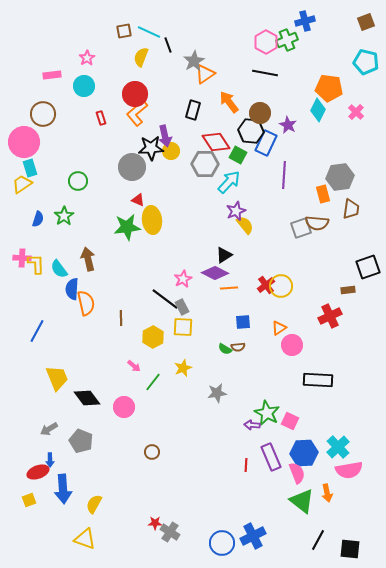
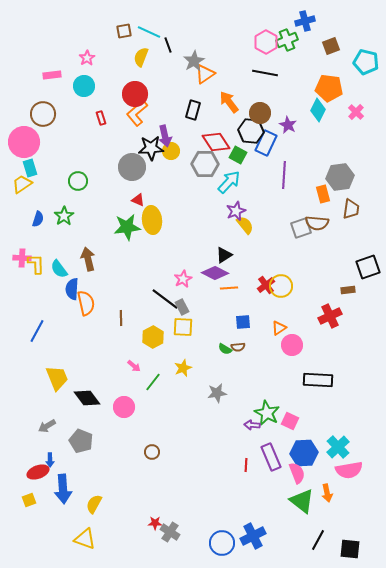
brown square at (366, 22): moved 35 px left, 24 px down
gray arrow at (49, 429): moved 2 px left, 3 px up
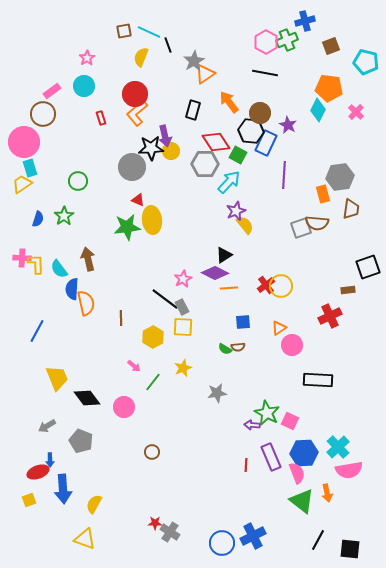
pink rectangle at (52, 75): moved 16 px down; rotated 30 degrees counterclockwise
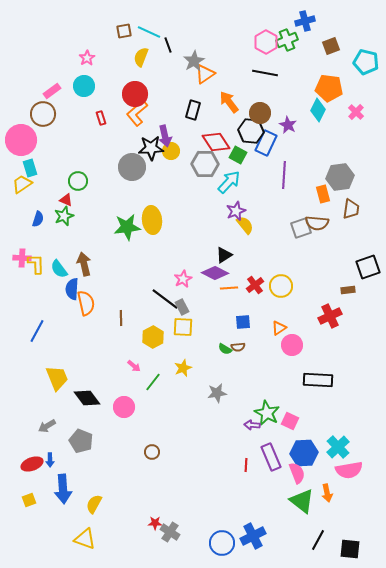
pink circle at (24, 142): moved 3 px left, 2 px up
red triangle at (138, 200): moved 72 px left
green star at (64, 216): rotated 12 degrees clockwise
brown arrow at (88, 259): moved 4 px left, 5 px down
red cross at (266, 285): moved 11 px left
red ellipse at (38, 472): moved 6 px left, 8 px up
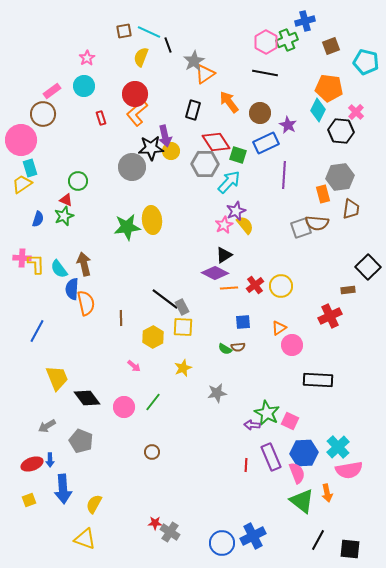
black hexagon at (251, 131): moved 90 px right
blue rectangle at (266, 143): rotated 40 degrees clockwise
green square at (238, 155): rotated 12 degrees counterclockwise
black square at (368, 267): rotated 25 degrees counterclockwise
pink star at (183, 279): moved 41 px right, 54 px up
green line at (153, 382): moved 20 px down
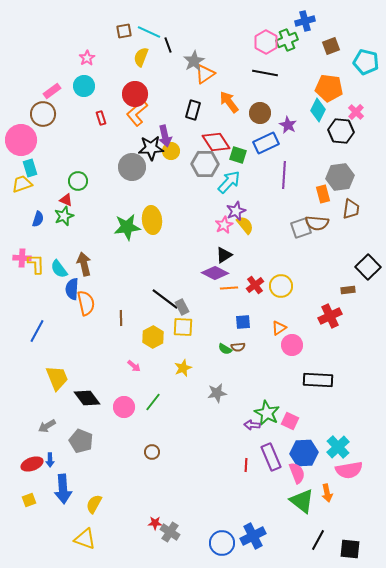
yellow trapezoid at (22, 184): rotated 15 degrees clockwise
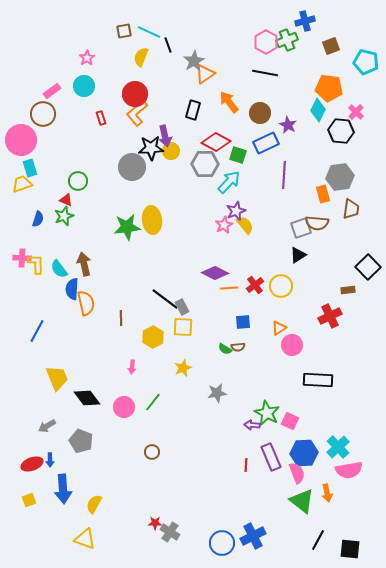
red diamond at (216, 142): rotated 28 degrees counterclockwise
black triangle at (224, 255): moved 74 px right
pink arrow at (134, 366): moved 2 px left, 1 px down; rotated 56 degrees clockwise
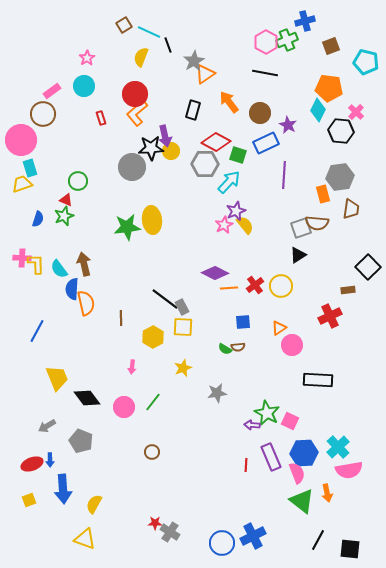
brown square at (124, 31): moved 6 px up; rotated 21 degrees counterclockwise
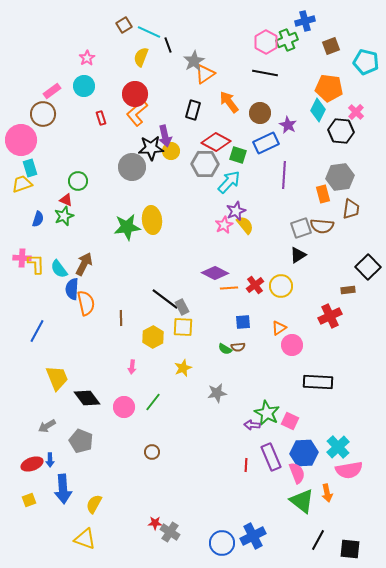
brown semicircle at (317, 223): moved 5 px right, 3 px down
brown arrow at (84, 264): rotated 40 degrees clockwise
black rectangle at (318, 380): moved 2 px down
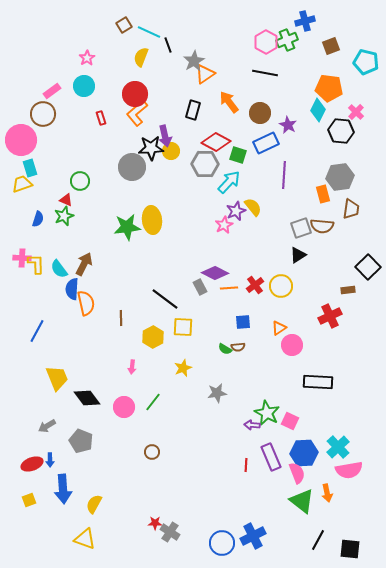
green circle at (78, 181): moved 2 px right
yellow semicircle at (245, 225): moved 8 px right, 18 px up
gray rectangle at (182, 307): moved 18 px right, 20 px up
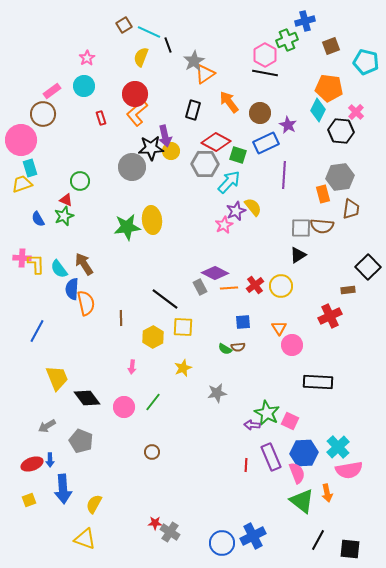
pink hexagon at (266, 42): moved 1 px left, 13 px down
blue semicircle at (38, 219): rotated 133 degrees clockwise
gray square at (301, 228): rotated 20 degrees clockwise
brown arrow at (84, 264): rotated 60 degrees counterclockwise
orange triangle at (279, 328): rotated 28 degrees counterclockwise
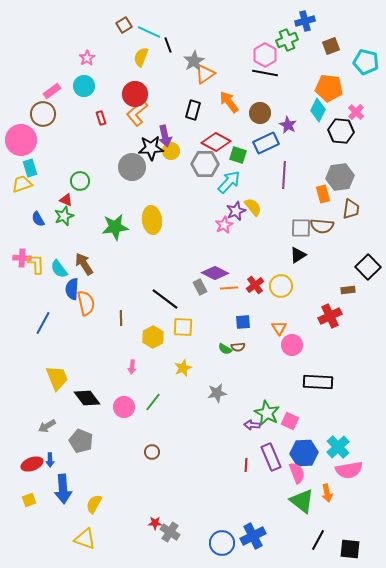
green star at (127, 227): moved 12 px left
blue line at (37, 331): moved 6 px right, 8 px up
